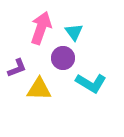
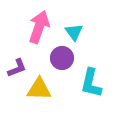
pink arrow: moved 2 px left, 1 px up
purple circle: moved 1 px left
cyan L-shape: rotated 72 degrees clockwise
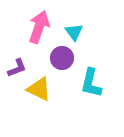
yellow triangle: rotated 24 degrees clockwise
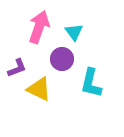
purple circle: moved 1 px down
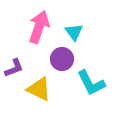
purple L-shape: moved 3 px left
cyan L-shape: rotated 40 degrees counterclockwise
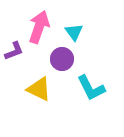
purple L-shape: moved 17 px up
cyan L-shape: moved 5 px down
